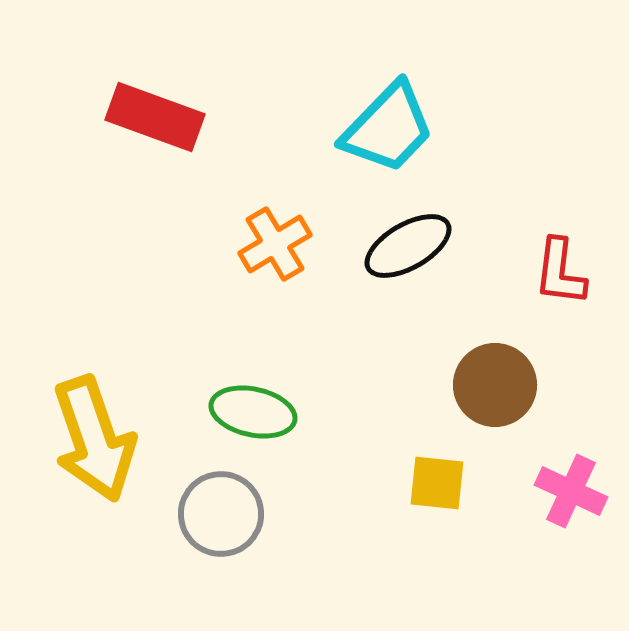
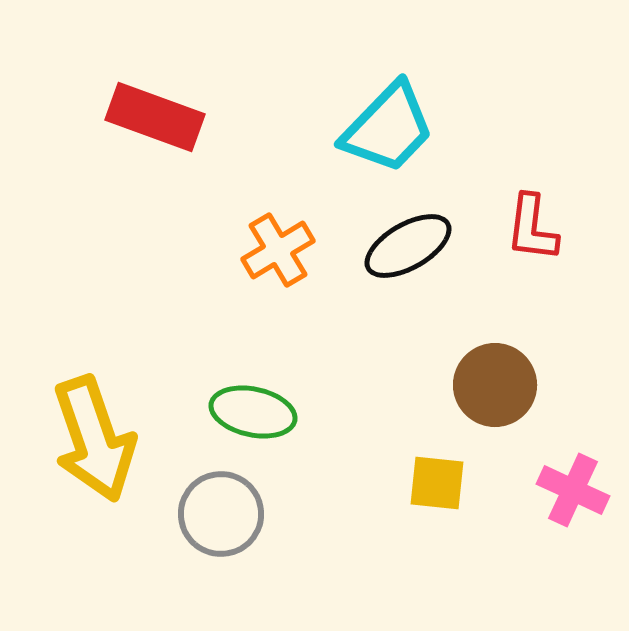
orange cross: moved 3 px right, 6 px down
red L-shape: moved 28 px left, 44 px up
pink cross: moved 2 px right, 1 px up
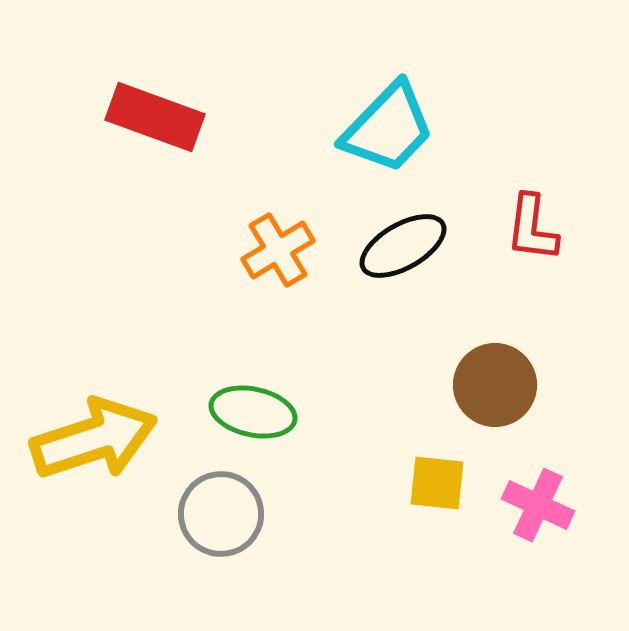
black ellipse: moved 5 px left
yellow arrow: rotated 89 degrees counterclockwise
pink cross: moved 35 px left, 15 px down
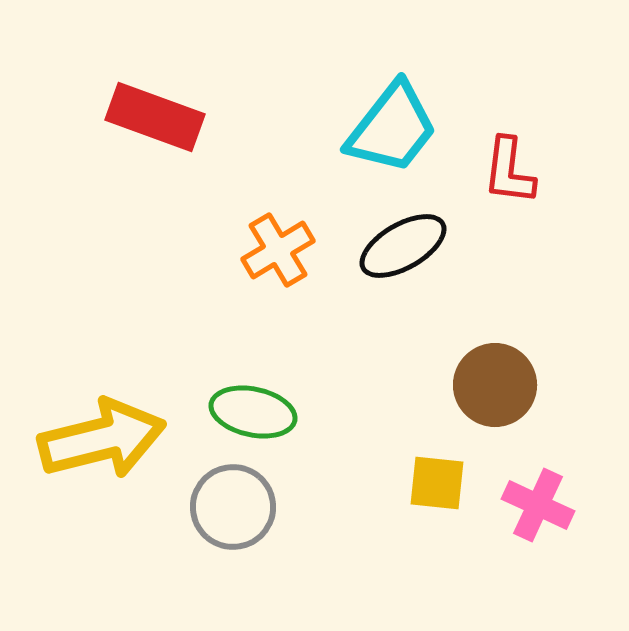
cyan trapezoid: moved 4 px right; rotated 6 degrees counterclockwise
red L-shape: moved 23 px left, 57 px up
yellow arrow: moved 8 px right; rotated 4 degrees clockwise
gray circle: moved 12 px right, 7 px up
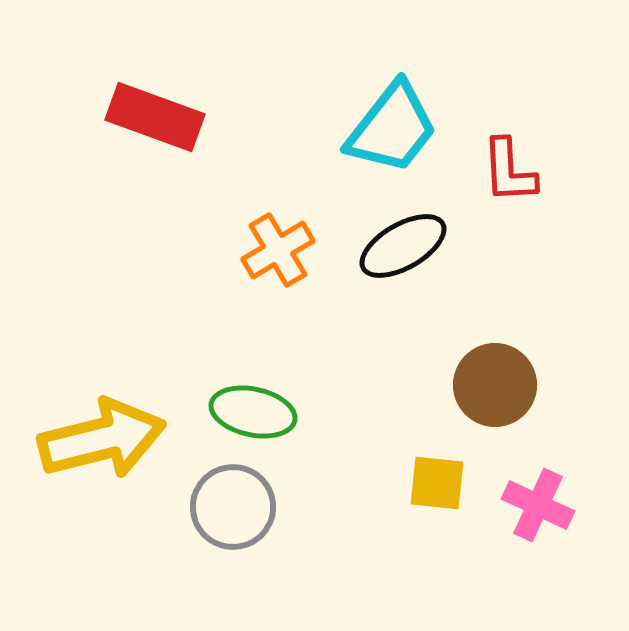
red L-shape: rotated 10 degrees counterclockwise
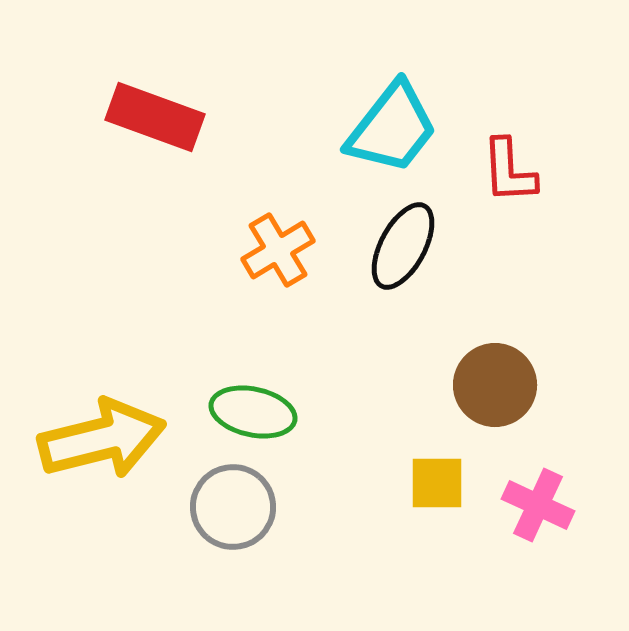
black ellipse: rotated 32 degrees counterclockwise
yellow square: rotated 6 degrees counterclockwise
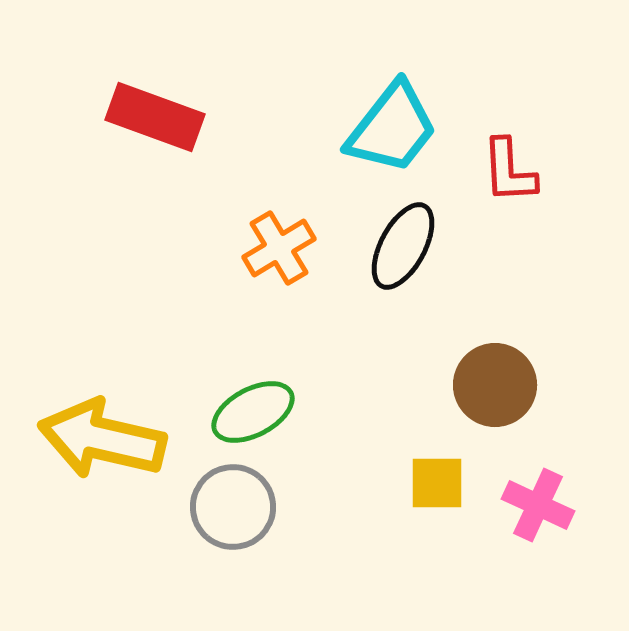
orange cross: moved 1 px right, 2 px up
green ellipse: rotated 40 degrees counterclockwise
yellow arrow: rotated 153 degrees counterclockwise
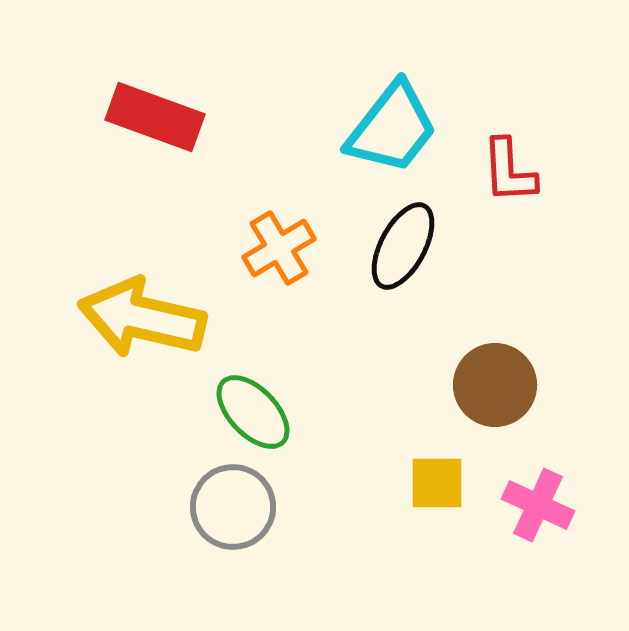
green ellipse: rotated 74 degrees clockwise
yellow arrow: moved 40 px right, 121 px up
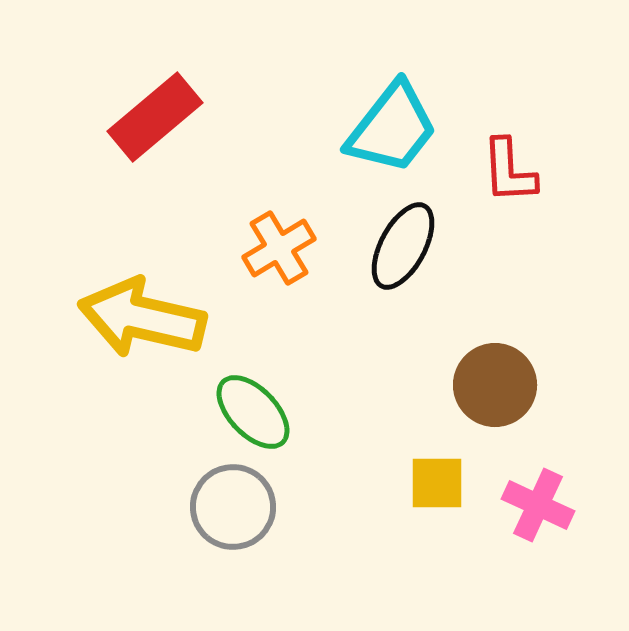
red rectangle: rotated 60 degrees counterclockwise
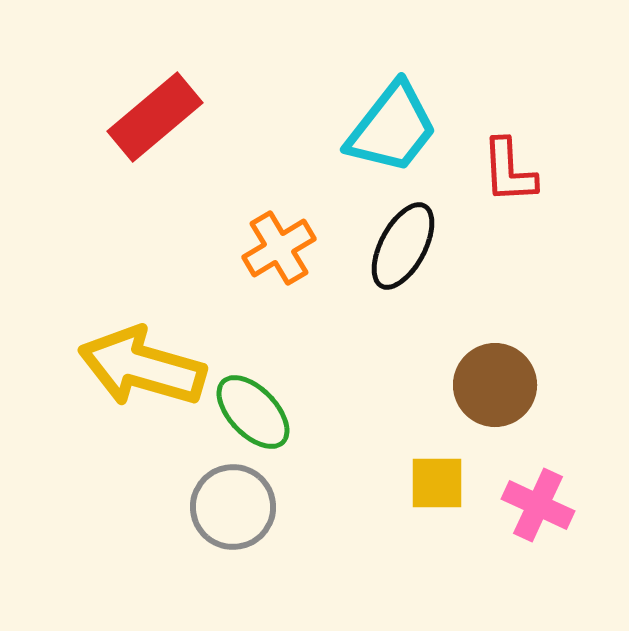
yellow arrow: moved 49 px down; rotated 3 degrees clockwise
